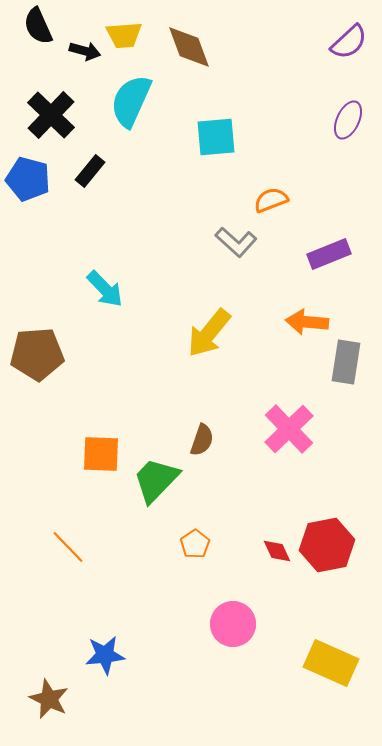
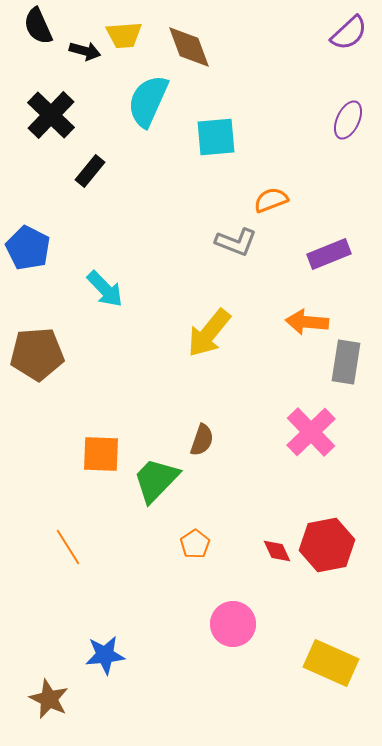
purple semicircle: moved 9 px up
cyan semicircle: moved 17 px right
blue pentagon: moved 69 px down; rotated 12 degrees clockwise
gray L-shape: rotated 21 degrees counterclockwise
pink cross: moved 22 px right, 3 px down
orange line: rotated 12 degrees clockwise
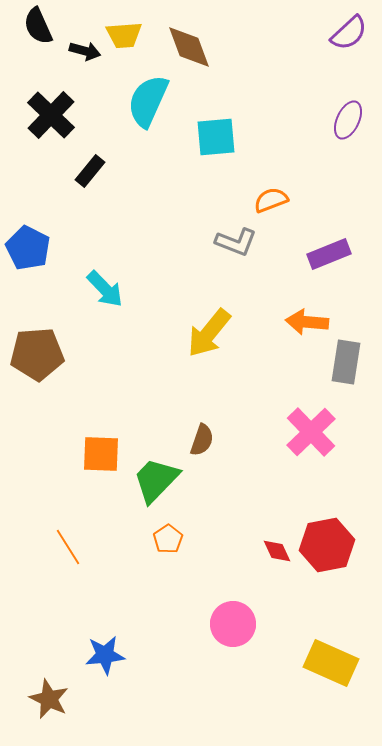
orange pentagon: moved 27 px left, 5 px up
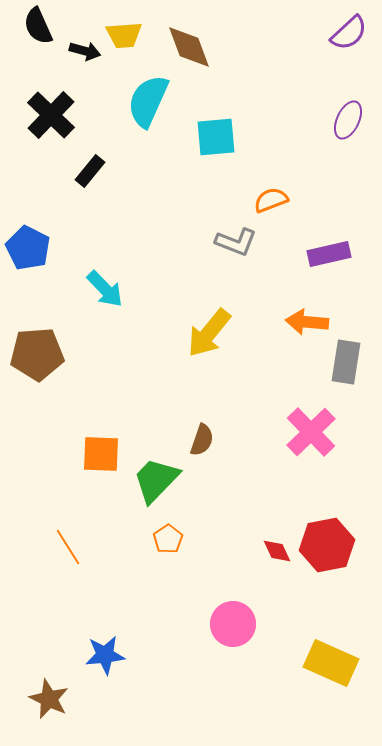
purple rectangle: rotated 9 degrees clockwise
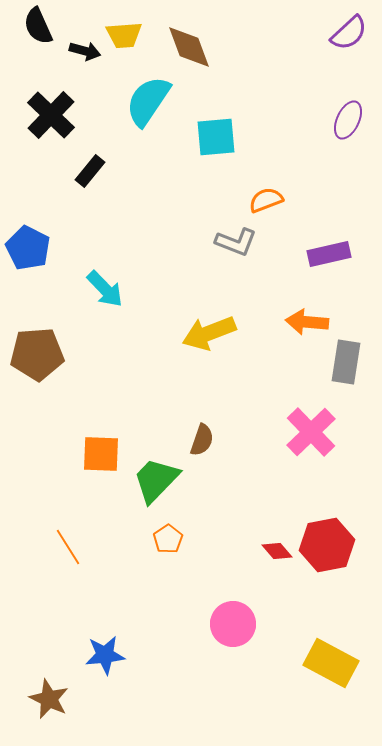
cyan semicircle: rotated 10 degrees clockwise
orange semicircle: moved 5 px left
yellow arrow: rotated 30 degrees clockwise
red diamond: rotated 16 degrees counterclockwise
yellow rectangle: rotated 4 degrees clockwise
